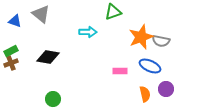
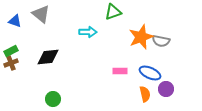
black diamond: rotated 15 degrees counterclockwise
blue ellipse: moved 7 px down
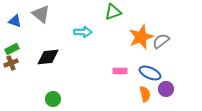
cyan arrow: moved 5 px left
gray semicircle: rotated 132 degrees clockwise
green rectangle: moved 1 px right, 2 px up
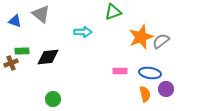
green rectangle: moved 10 px right, 2 px down; rotated 24 degrees clockwise
blue ellipse: rotated 15 degrees counterclockwise
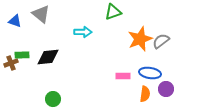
orange star: moved 1 px left, 2 px down
green rectangle: moved 4 px down
pink rectangle: moved 3 px right, 5 px down
orange semicircle: rotated 21 degrees clockwise
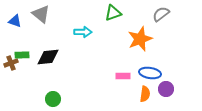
green triangle: moved 1 px down
gray semicircle: moved 27 px up
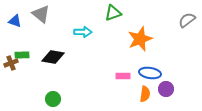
gray semicircle: moved 26 px right, 6 px down
black diamond: moved 5 px right; rotated 15 degrees clockwise
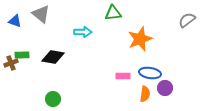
green triangle: rotated 12 degrees clockwise
purple circle: moved 1 px left, 1 px up
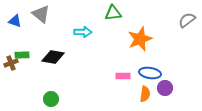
green circle: moved 2 px left
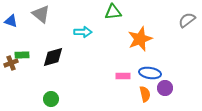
green triangle: moved 1 px up
blue triangle: moved 4 px left
black diamond: rotated 25 degrees counterclockwise
orange semicircle: rotated 21 degrees counterclockwise
